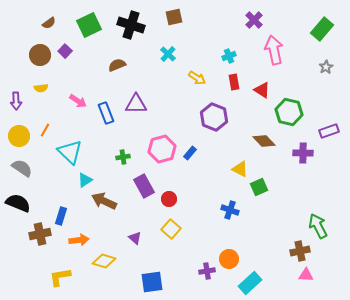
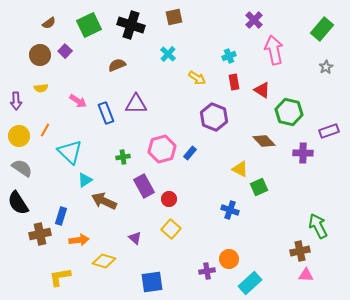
black semicircle at (18, 203): rotated 145 degrees counterclockwise
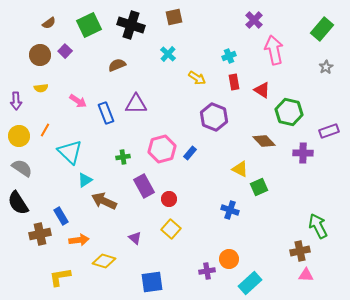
blue rectangle at (61, 216): rotated 48 degrees counterclockwise
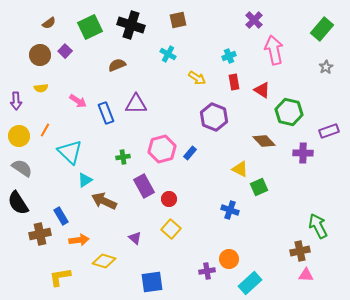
brown square at (174, 17): moved 4 px right, 3 px down
green square at (89, 25): moved 1 px right, 2 px down
cyan cross at (168, 54): rotated 14 degrees counterclockwise
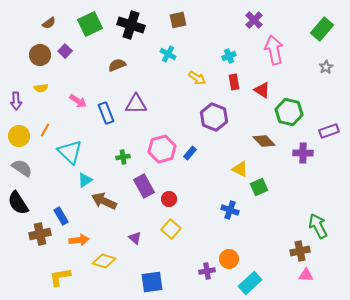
green square at (90, 27): moved 3 px up
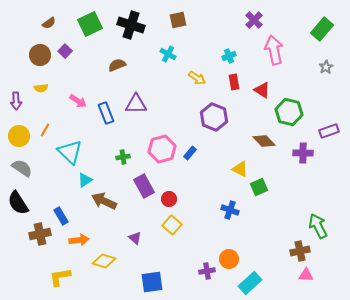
yellow square at (171, 229): moved 1 px right, 4 px up
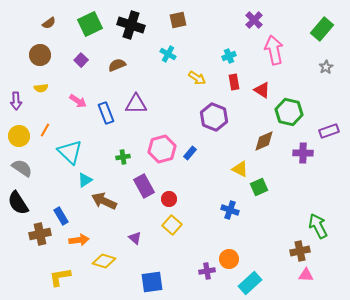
purple square at (65, 51): moved 16 px right, 9 px down
brown diamond at (264, 141): rotated 70 degrees counterclockwise
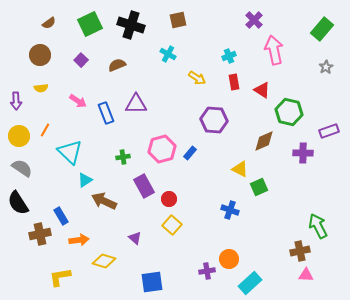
purple hexagon at (214, 117): moved 3 px down; rotated 16 degrees counterclockwise
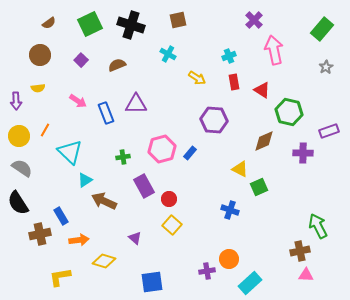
yellow semicircle at (41, 88): moved 3 px left
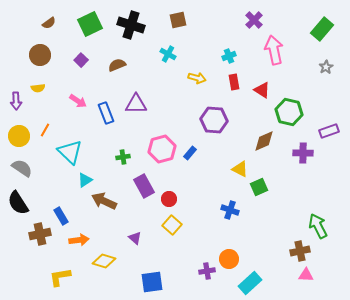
yellow arrow at (197, 78): rotated 18 degrees counterclockwise
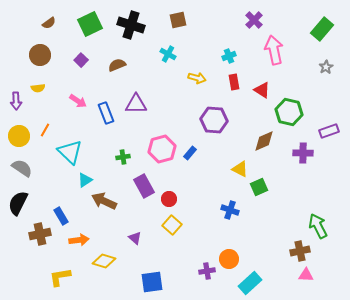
black semicircle at (18, 203): rotated 60 degrees clockwise
